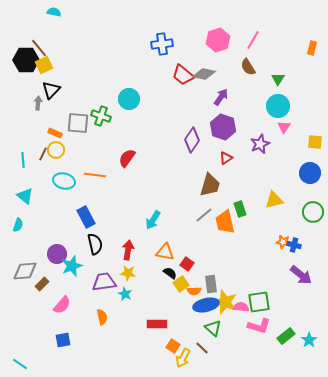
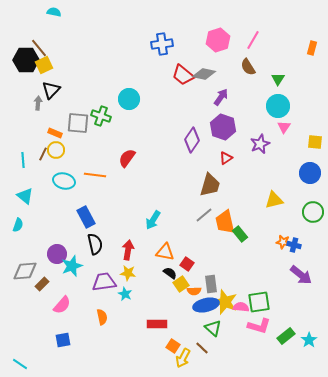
green rectangle at (240, 209): moved 25 px down; rotated 21 degrees counterclockwise
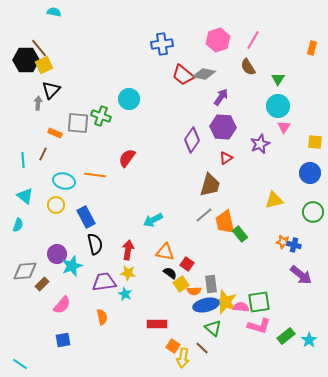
purple hexagon at (223, 127): rotated 15 degrees counterclockwise
yellow circle at (56, 150): moved 55 px down
cyan arrow at (153, 220): rotated 30 degrees clockwise
yellow arrow at (183, 358): rotated 18 degrees counterclockwise
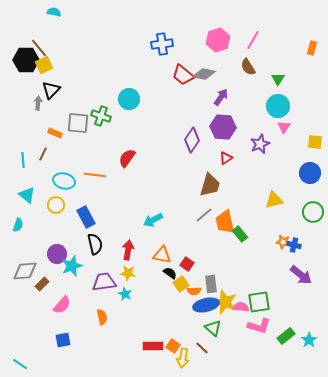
cyan triangle at (25, 196): moved 2 px right, 1 px up
orange triangle at (165, 252): moved 3 px left, 3 px down
red rectangle at (157, 324): moved 4 px left, 22 px down
